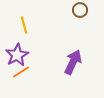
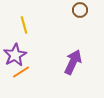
purple star: moved 2 px left
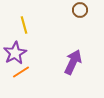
purple star: moved 2 px up
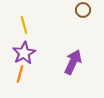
brown circle: moved 3 px right
purple star: moved 9 px right
orange line: moved 1 px left, 2 px down; rotated 42 degrees counterclockwise
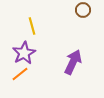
yellow line: moved 8 px right, 1 px down
orange line: rotated 36 degrees clockwise
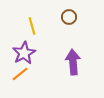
brown circle: moved 14 px left, 7 px down
purple arrow: rotated 30 degrees counterclockwise
